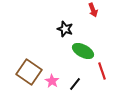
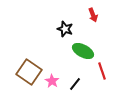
red arrow: moved 5 px down
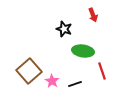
black star: moved 1 px left
green ellipse: rotated 20 degrees counterclockwise
brown square: moved 1 px up; rotated 15 degrees clockwise
black line: rotated 32 degrees clockwise
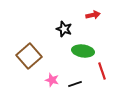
red arrow: rotated 80 degrees counterclockwise
brown square: moved 15 px up
pink star: moved 1 px up; rotated 16 degrees counterclockwise
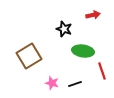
brown square: rotated 10 degrees clockwise
pink star: moved 3 px down
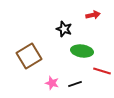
green ellipse: moved 1 px left
red line: rotated 54 degrees counterclockwise
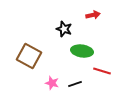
brown square: rotated 30 degrees counterclockwise
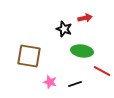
red arrow: moved 8 px left, 3 px down
brown square: rotated 20 degrees counterclockwise
red line: rotated 12 degrees clockwise
pink star: moved 2 px left, 1 px up
